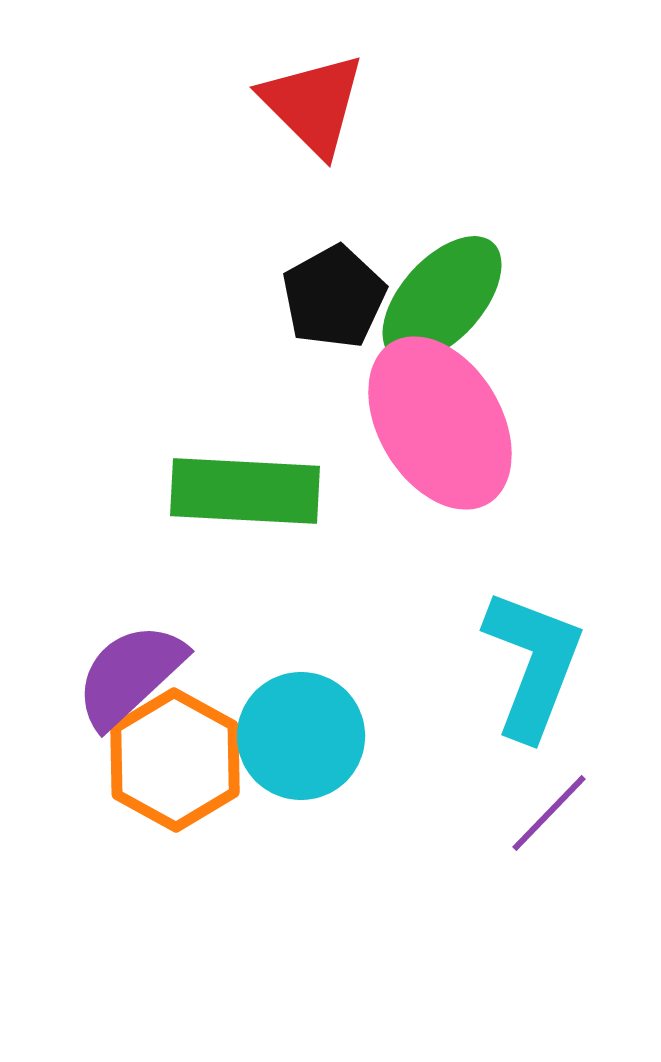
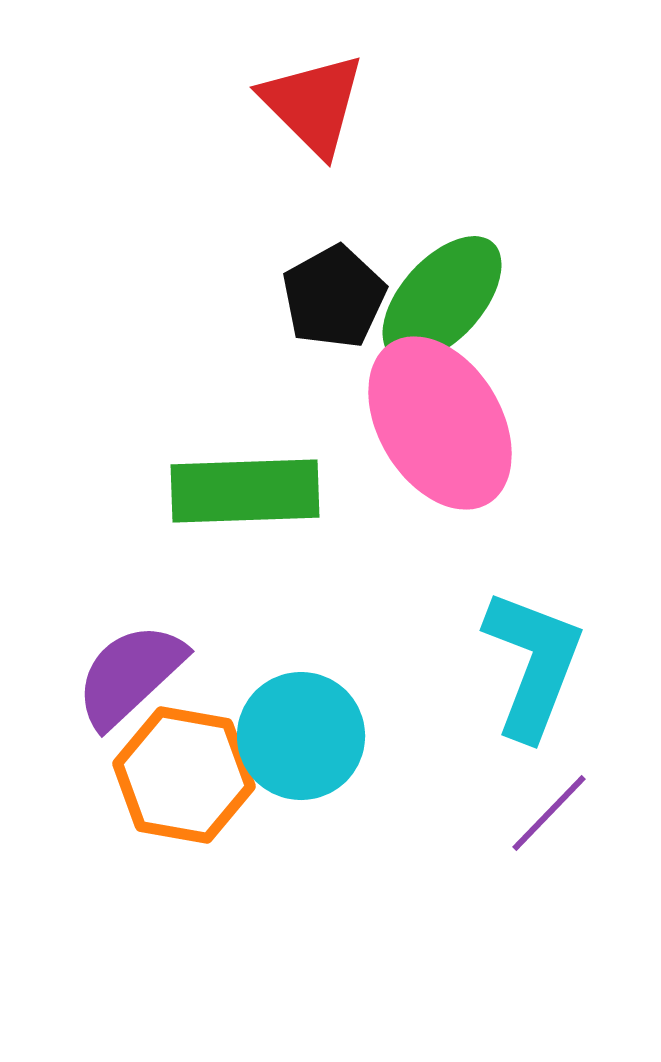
green rectangle: rotated 5 degrees counterclockwise
orange hexagon: moved 9 px right, 15 px down; rotated 19 degrees counterclockwise
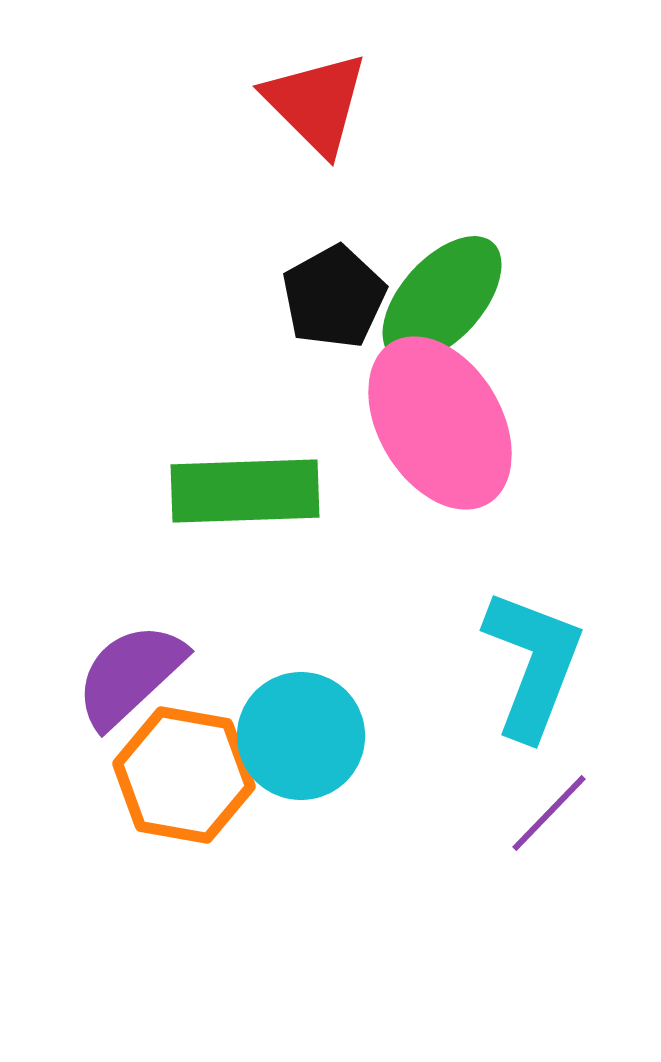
red triangle: moved 3 px right, 1 px up
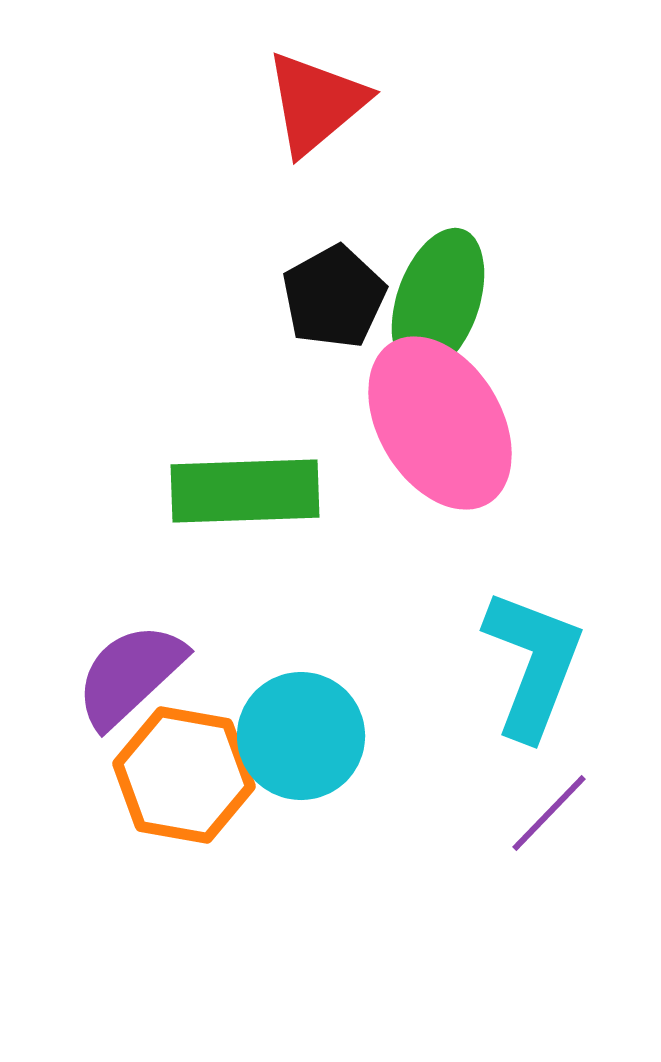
red triangle: rotated 35 degrees clockwise
green ellipse: moved 4 px left, 2 px down; rotated 23 degrees counterclockwise
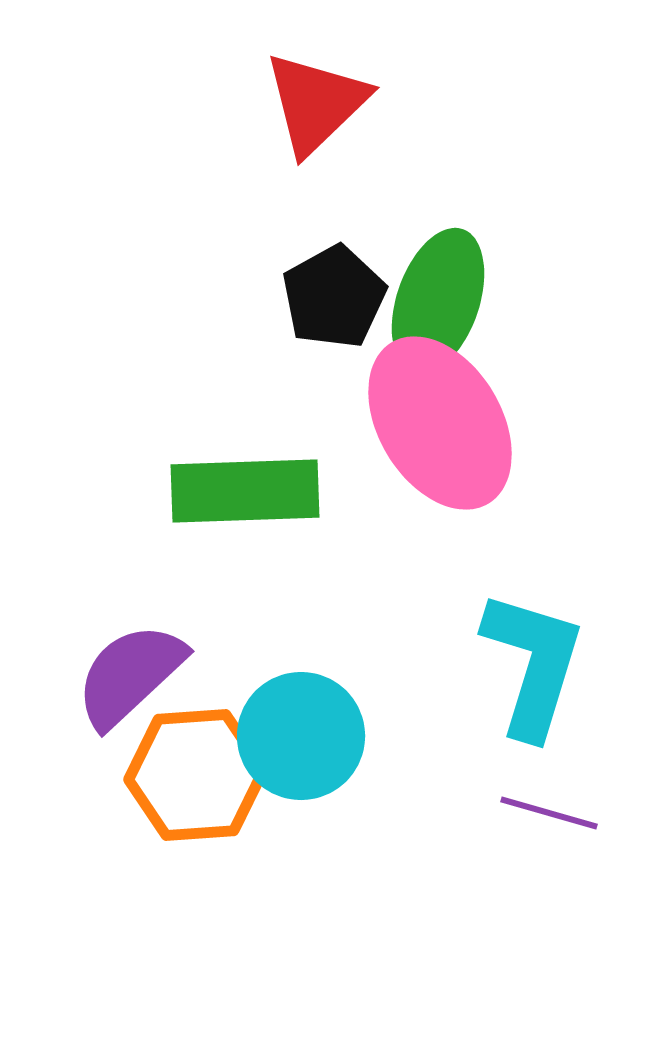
red triangle: rotated 4 degrees counterclockwise
cyan L-shape: rotated 4 degrees counterclockwise
orange hexagon: moved 12 px right; rotated 14 degrees counterclockwise
purple line: rotated 62 degrees clockwise
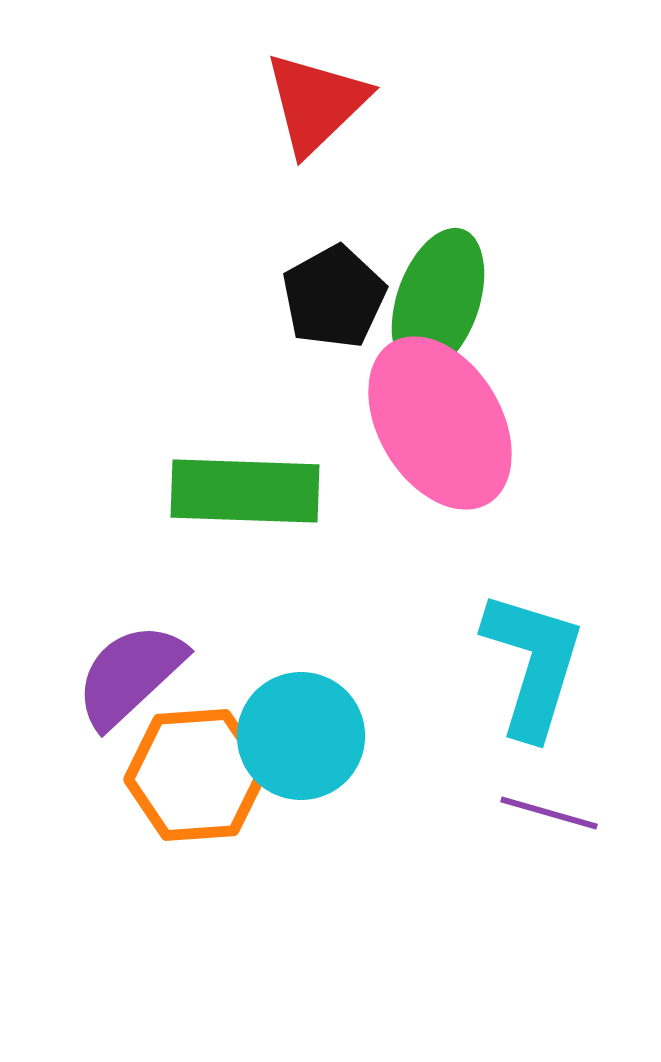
green rectangle: rotated 4 degrees clockwise
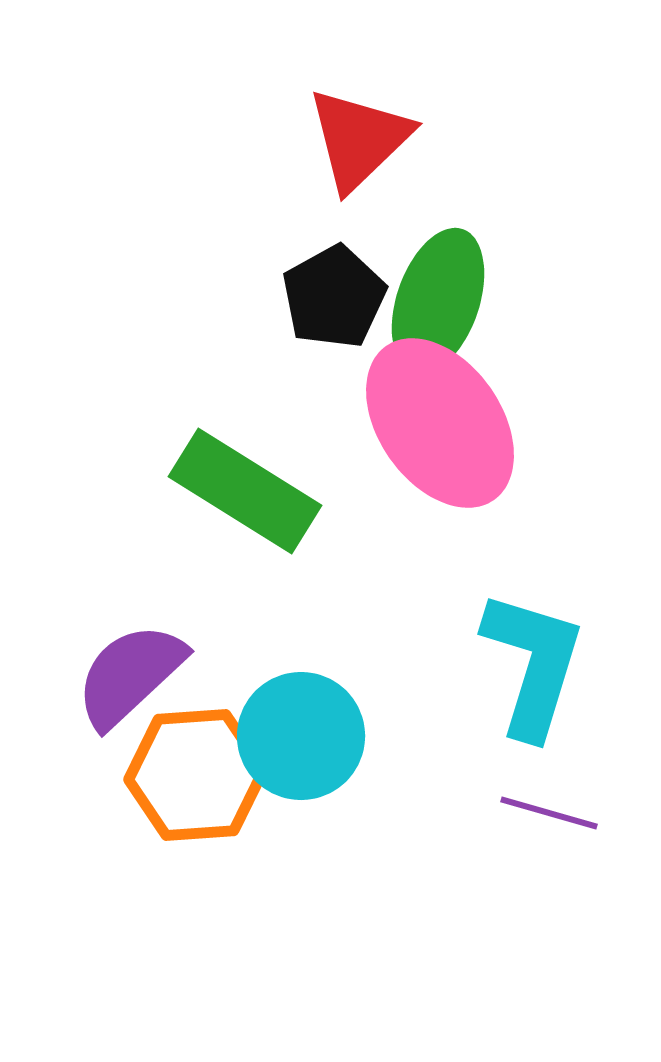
red triangle: moved 43 px right, 36 px down
pink ellipse: rotated 4 degrees counterclockwise
green rectangle: rotated 30 degrees clockwise
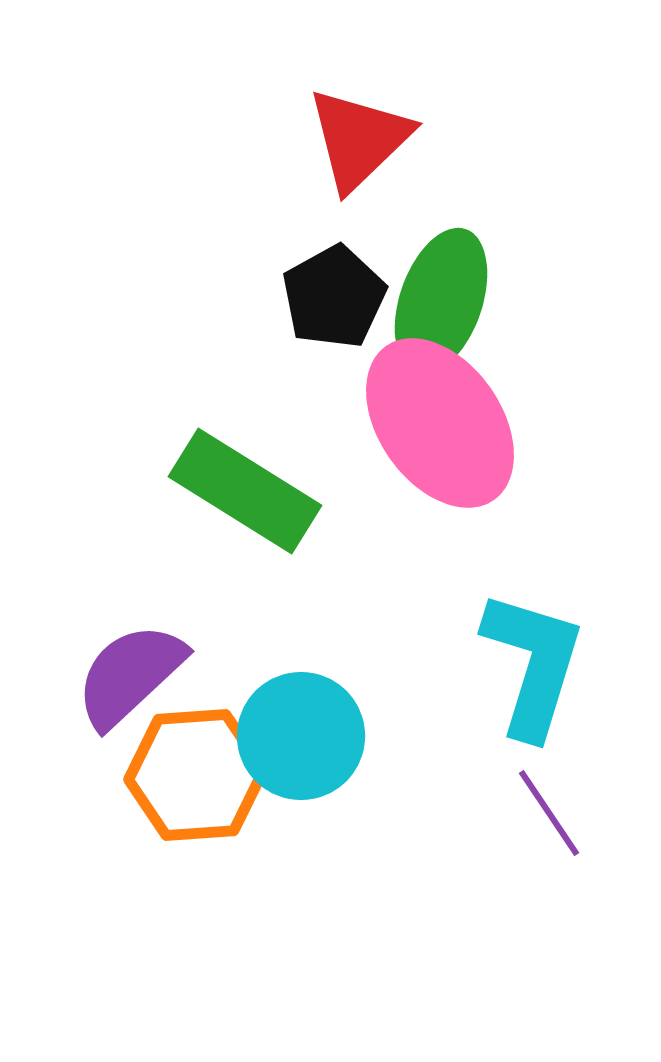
green ellipse: moved 3 px right
purple line: rotated 40 degrees clockwise
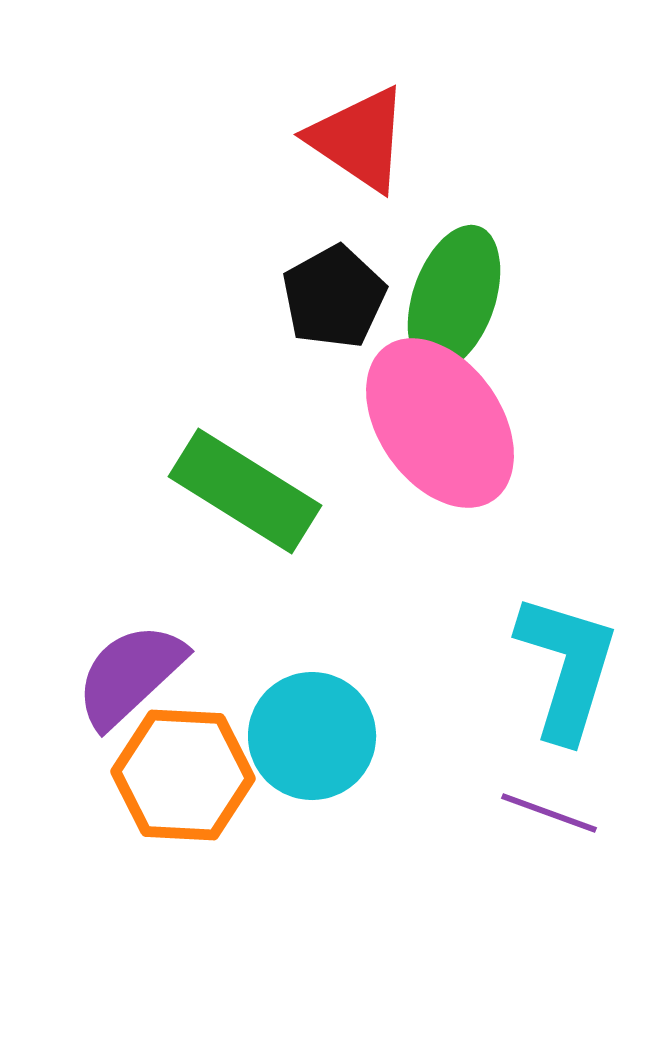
red triangle: rotated 42 degrees counterclockwise
green ellipse: moved 13 px right, 3 px up
cyan L-shape: moved 34 px right, 3 px down
cyan circle: moved 11 px right
orange hexagon: moved 13 px left; rotated 7 degrees clockwise
purple line: rotated 36 degrees counterclockwise
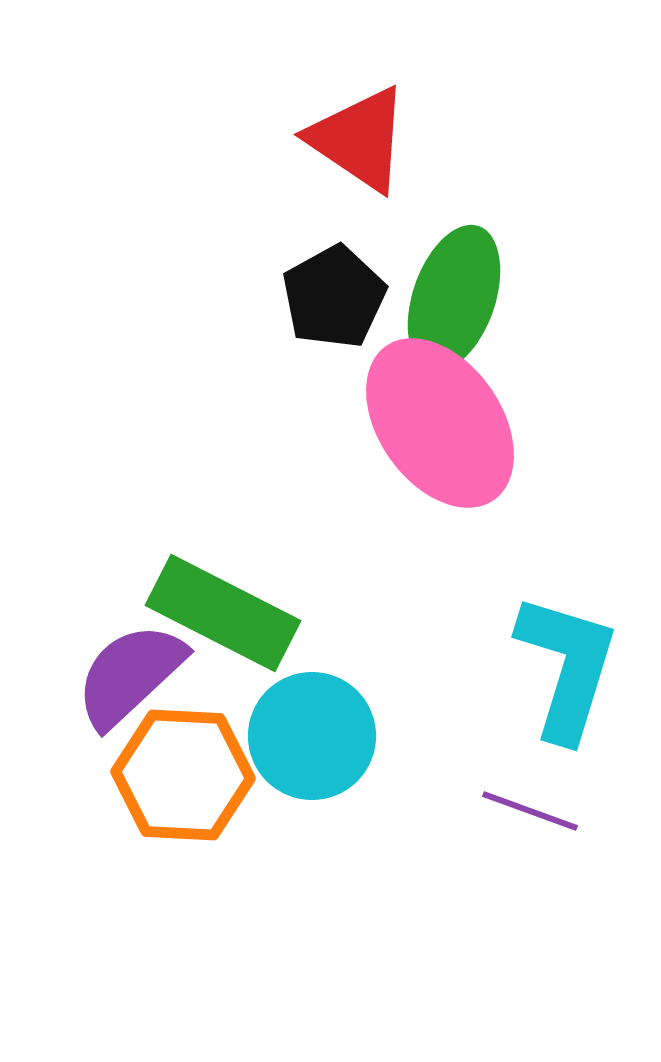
green rectangle: moved 22 px left, 122 px down; rotated 5 degrees counterclockwise
purple line: moved 19 px left, 2 px up
